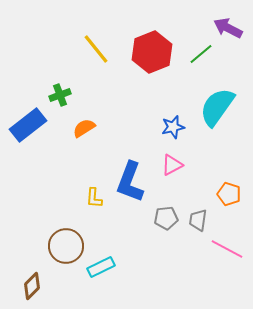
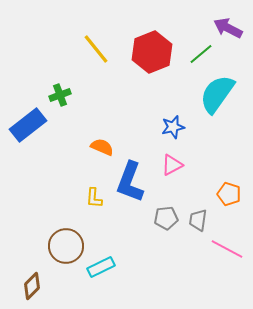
cyan semicircle: moved 13 px up
orange semicircle: moved 18 px right, 19 px down; rotated 55 degrees clockwise
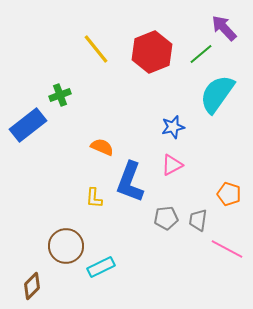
purple arrow: moved 4 px left; rotated 20 degrees clockwise
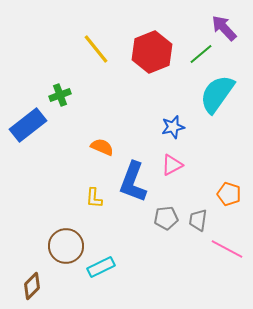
blue L-shape: moved 3 px right
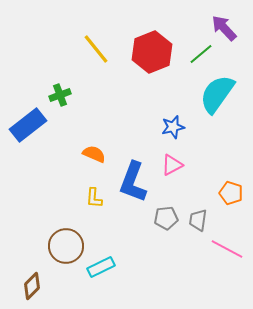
orange semicircle: moved 8 px left, 7 px down
orange pentagon: moved 2 px right, 1 px up
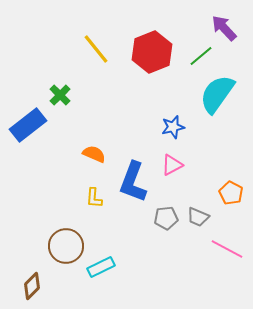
green line: moved 2 px down
green cross: rotated 25 degrees counterclockwise
orange pentagon: rotated 10 degrees clockwise
gray trapezoid: moved 3 px up; rotated 75 degrees counterclockwise
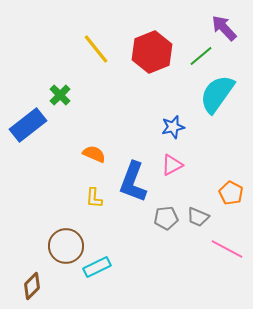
cyan rectangle: moved 4 px left
